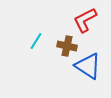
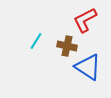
blue triangle: moved 1 px down
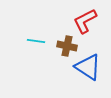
red L-shape: moved 1 px down
cyan line: rotated 66 degrees clockwise
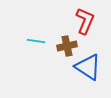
red L-shape: rotated 140 degrees clockwise
brown cross: rotated 24 degrees counterclockwise
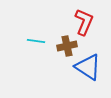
red L-shape: moved 1 px left, 1 px down
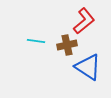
red L-shape: moved 1 px up; rotated 28 degrees clockwise
brown cross: moved 1 px up
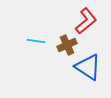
red L-shape: moved 2 px right
brown cross: rotated 12 degrees counterclockwise
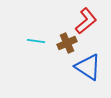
brown cross: moved 2 px up
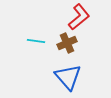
red L-shape: moved 7 px left, 4 px up
blue triangle: moved 20 px left, 10 px down; rotated 16 degrees clockwise
